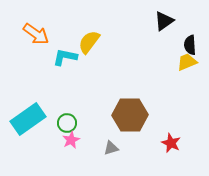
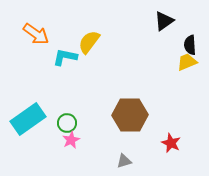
gray triangle: moved 13 px right, 13 px down
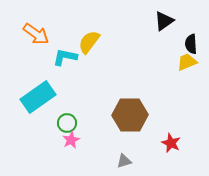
black semicircle: moved 1 px right, 1 px up
cyan rectangle: moved 10 px right, 22 px up
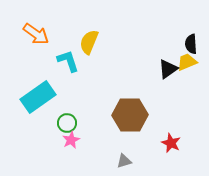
black triangle: moved 4 px right, 48 px down
yellow semicircle: rotated 15 degrees counterclockwise
cyan L-shape: moved 3 px right, 4 px down; rotated 60 degrees clockwise
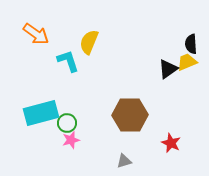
cyan rectangle: moved 3 px right, 16 px down; rotated 20 degrees clockwise
pink star: rotated 12 degrees clockwise
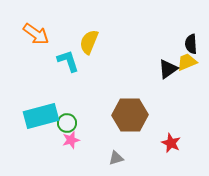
cyan rectangle: moved 3 px down
gray triangle: moved 8 px left, 3 px up
